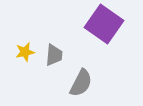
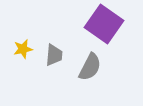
yellow star: moved 2 px left, 3 px up
gray semicircle: moved 9 px right, 16 px up
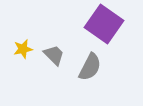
gray trapezoid: rotated 50 degrees counterclockwise
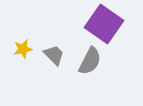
gray semicircle: moved 6 px up
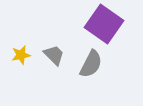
yellow star: moved 2 px left, 6 px down
gray semicircle: moved 1 px right, 3 px down
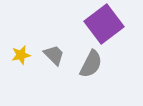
purple square: rotated 18 degrees clockwise
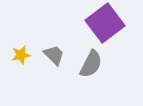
purple square: moved 1 px right, 1 px up
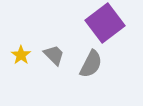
yellow star: rotated 24 degrees counterclockwise
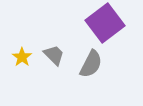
yellow star: moved 1 px right, 2 px down
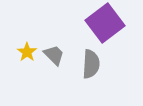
yellow star: moved 5 px right, 5 px up
gray semicircle: rotated 24 degrees counterclockwise
